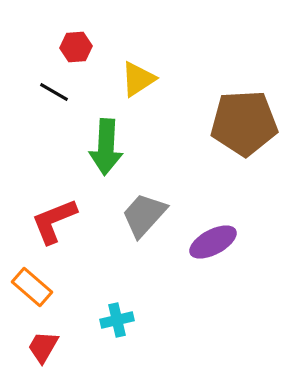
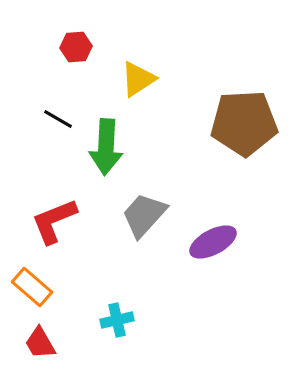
black line: moved 4 px right, 27 px down
red trapezoid: moved 3 px left, 4 px up; rotated 60 degrees counterclockwise
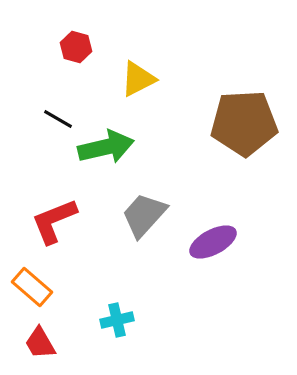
red hexagon: rotated 20 degrees clockwise
yellow triangle: rotated 6 degrees clockwise
green arrow: rotated 106 degrees counterclockwise
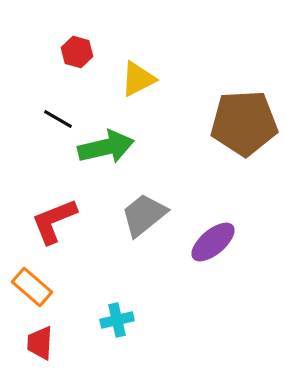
red hexagon: moved 1 px right, 5 px down
gray trapezoid: rotated 9 degrees clockwise
purple ellipse: rotated 12 degrees counterclockwise
red trapezoid: rotated 33 degrees clockwise
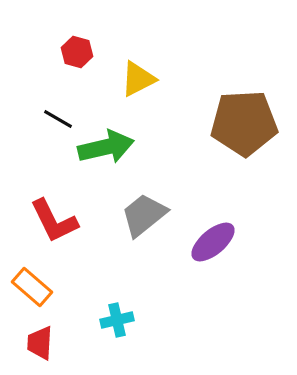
red L-shape: rotated 94 degrees counterclockwise
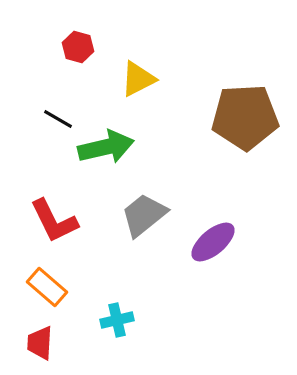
red hexagon: moved 1 px right, 5 px up
brown pentagon: moved 1 px right, 6 px up
orange rectangle: moved 15 px right
